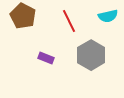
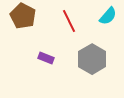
cyan semicircle: rotated 36 degrees counterclockwise
gray hexagon: moved 1 px right, 4 px down
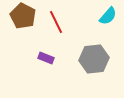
red line: moved 13 px left, 1 px down
gray hexagon: moved 2 px right; rotated 24 degrees clockwise
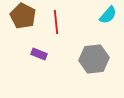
cyan semicircle: moved 1 px up
red line: rotated 20 degrees clockwise
purple rectangle: moved 7 px left, 4 px up
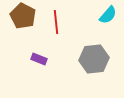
purple rectangle: moved 5 px down
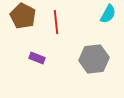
cyan semicircle: moved 1 px up; rotated 12 degrees counterclockwise
purple rectangle: moved 2 px left, 1 px up
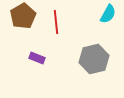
brown pentagon: rotated 15 degrees clockwise
gray hexagon: rotated 8 degrees counterclockwise
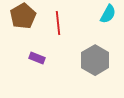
red line: moved 2 px right, 1 px down
gray hexagon: moved 1 px right, 1 px down; rotated 16 degrees counterclockwise
